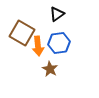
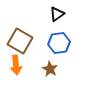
brown square: moved 2 px left, 8 px down
orange arrow: moved 22 px left, 19 px down
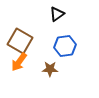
blue hexagon: moved 6 px right, 3 px down
orange arrow: moved 3 px right, 3 px up; rotated 42 degrees clockwise
brown star: rotated 28 degrees counterclockwise
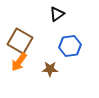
blue hexagon: moved 5 px right
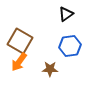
black triangle: moved 9 px right
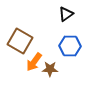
blue hexagon: rotated 10 degrees clockwise
orange arrow: moved 15 px right
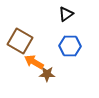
orange arrow: rotated 84 degrees clockwise
brown star: moved 3 px left, 5 px down
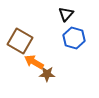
black triangle: rotated 14 degrees counterclockwise
blue hexagon: moved 4 px right, 8 px up; rotated 15 degrees clockwise
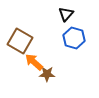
orange arrow: rotated 12 degrees clockwise
